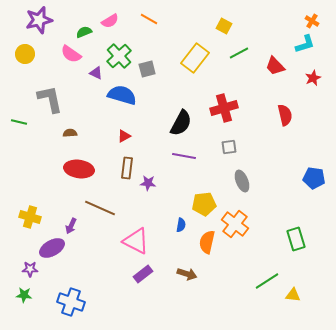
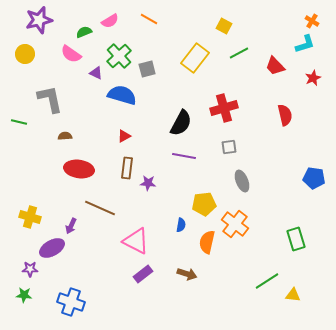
brown semicircle at (70, 133): moved 5 px left, 3 px down
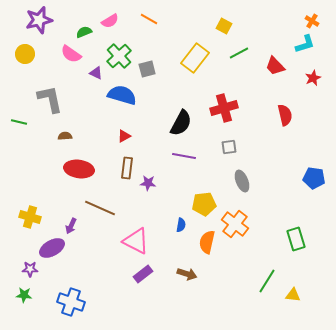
green line at (267, 281): rotated 25 degrees counterclockwise
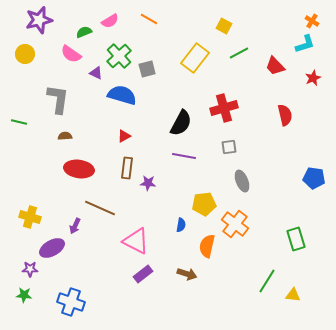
gray L-shape at (50, 99): moved 8 px right; rotated 20 degrees clockwise
purple arrow at (71, 226): moved 4 px right
orange semicircle at (207, 242): moved 4 px down
